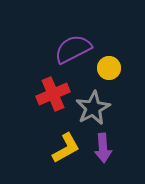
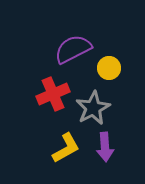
purple arrow: moved 2 px right, 1 px up
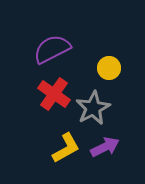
purple semicircle: moved 21 px left
red cross: moved 1 px right; rotated 32 degrees counterclockwise
purple arrow: rotated 112 degrees counterclockwise
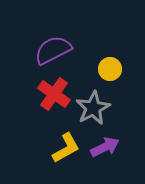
purple semicircle: moved 1 px right, 1 px down
yellow circle: moved 1 px right, 1 px down
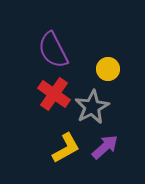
purple semicircle: rotated 90 degrees counterclockwise
yellow circle: moved 2 px left
gray star: moved 1 px left, 1 px up
purple arrow: rotated 16 degrees counterclockwise
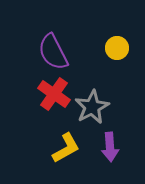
purple semicircle: moved 2 px down
yellow circle: moved 9 px right, 21 px up
purple arrow: moved 5 px right; rotated 128 degrees clockwise
